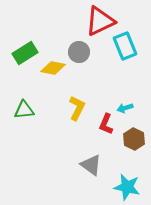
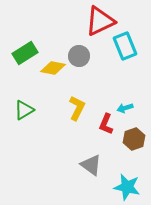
gray circle: moved 4 px down
green triangle: rotated 25 degrees counterclockwise
brown hexagon: rotated 15 degrees clockwise
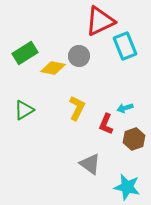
gray triangle: moved 1 px left, 1 px up
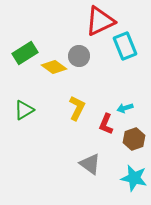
yellow diamond: moved 1 px right, 1 px up; rotated 25 degrees clockwise
cyan star: moved 7 px right, 9 px up
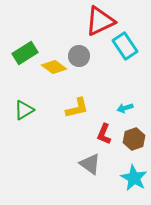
cyan rectangle: rotated 12 degrees counterclockwise
yellow L-shape: rotated 50 degrees clockwise
red L-shape: moved 2 px left, 10 px down
cyan star: rotated 16 degrees clockwise
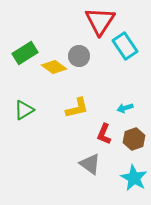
red triangle: rotated 32 degrees counterclockwise
